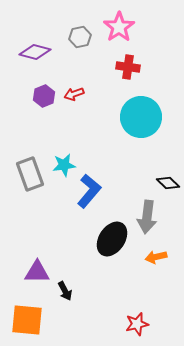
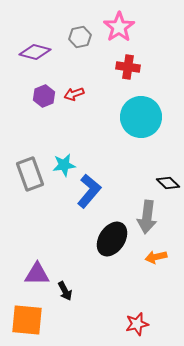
purple triangle: moved 2 px down
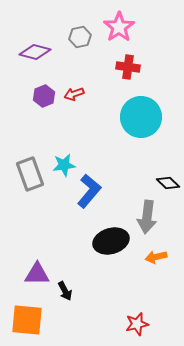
black ellipse: moved 1 px left, 2 px down; rotated 40 degrees clockwise
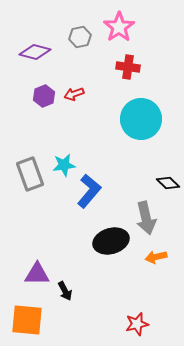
cyan circle: moved 2 px down
gray arrow: moved 1 px left, 1 px down; rotated 20 degrees counterclockwise
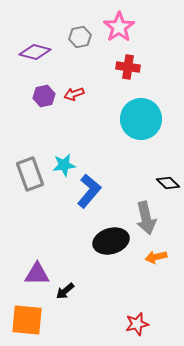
purple hexagon: rotated 10 degrees clockwise
black arrow: rotated 78 degrees clockwise
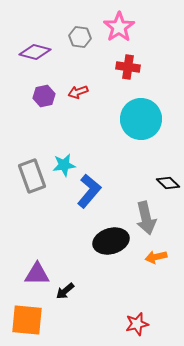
gray hexagon: rotated 20 degrees clockwise
red arrow: moved 4 px right, 2 px up
gray rectangle: moved 2 px right, 2 px down
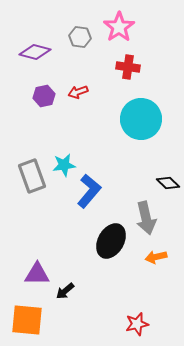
black ellipse: rotated 44 degrees counterclockwise
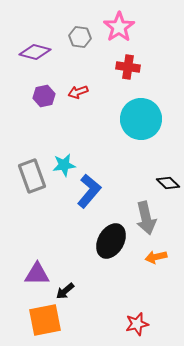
orange square: moved 18 px right; rotated 16 degrees counterclockwise
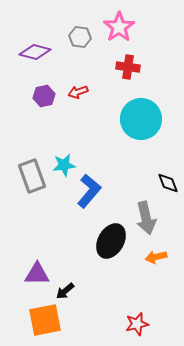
black diamond: rotated 25 degrees clockwise
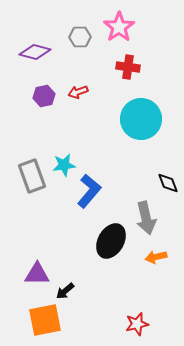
gray hexagon: rotated 10 degrees counterclockwise
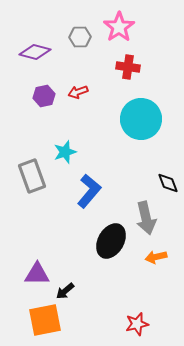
cyan star: moved 1 px right, 13 px up; rotated 10 degrees counterclockwise
